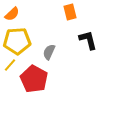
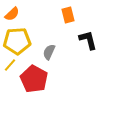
orange rectangle: moved 2 px left, 3 px down
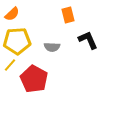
black L-shape: rotated 10 degrees counterclockwise
gray semicircle: moved 3 px right, 5 px up; rotated 112 degrees counterclockwise
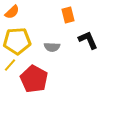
orange semicircle: moved 2 px up
